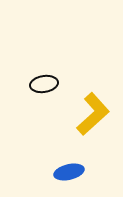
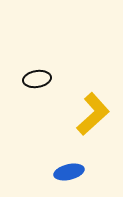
black ellipse: moved 7 px left, 5 px up
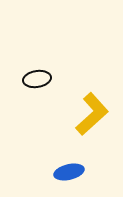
yellow L-shape: moved 1 px left
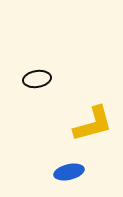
yellow L-shape: moved 1 px right, 10 px down; rotated 27 degrees clockwise
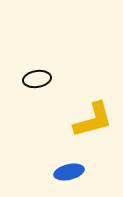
yellow L-shape: moved 4 px up
